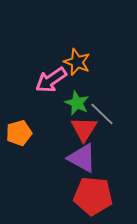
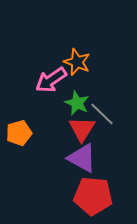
red triangle: moved 2 px left
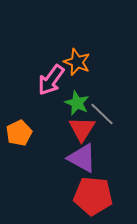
pink arrow: rotated 20 degrees counterclockwise
orange pentagon: rotated 10 degrees counterclockwise
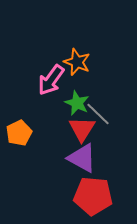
gray line: moved 4 px left
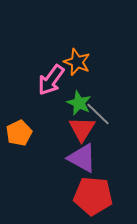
green star: moved 2 px right
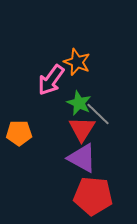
orange pentagon: rotated 25 degrees clockwise
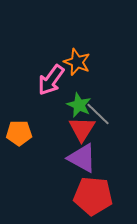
green star: moved 2 px down
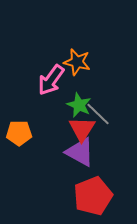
orange star: rotated 8 degrees counterclockwise
purple triangle: moved 2 px left, 6 px up
red pentagon: rotated 27 degrees counterclockwise
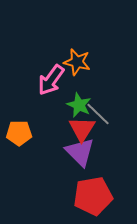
purple triangle: rotated 16 degrees clockwise
red pentagon: rotated 12 degrees clockwise
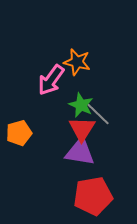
green star: moved 2 px right
orange pentagon: rotated 15 degrees counterclockwise
purple triangle: rotated 36 degrees counterclockwise
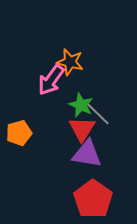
orange star: moved 7 px left
purple triangle: moved 7 px right, 2 px down
red pentagon: moved 3 px down; rotated 27 degrees counterclockwise
